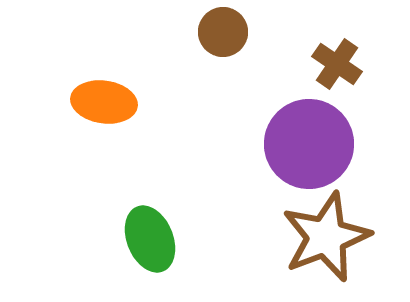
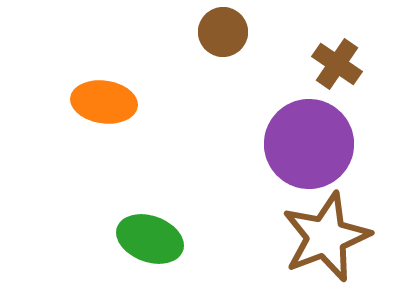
green ellipse: rotated 48 degrees counterclockwise
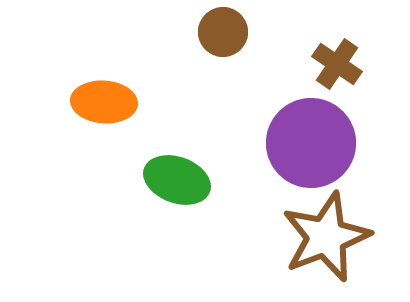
orange ellipse: rotated 4 degrees counterclockwise
purple circle: moved 2 px right, 1 px up
green ellipse: moved 27 px right, 59 px up
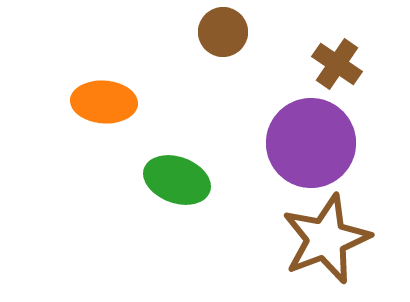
brown star: moved 2 px down
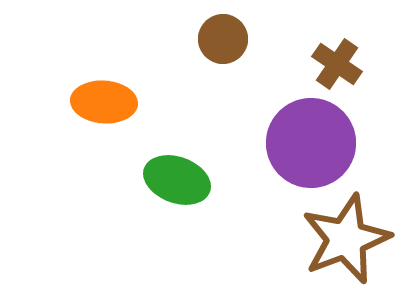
brown circle: moved 7 px down
brown star: moved 20 px right
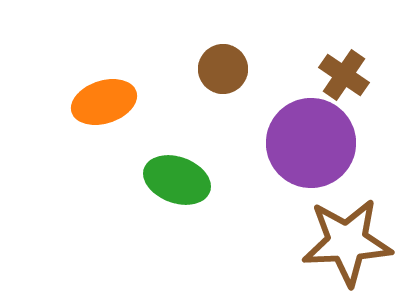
brown circle: moved 30 px down
brown cross: moved 7 px right, 11 px down
orange ellipse: rotated 22 degrees counterclockwise
brown star: moved 1 px right, 3 px down; rotated 18 degrees clockwise
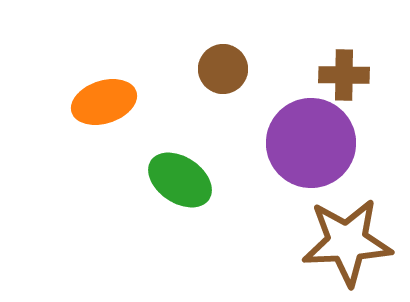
brown cross: rotated 33 degrees counterclockwise
green ellipse: moved 3 px right; rotated 14 degrees clockwise
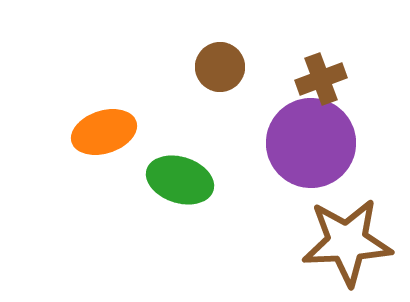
brown circle: moved 3 px left, 2 px up
brown cross: moved 23 px left, 4 px down; rotated 21 degrees counterclockwise
orange ellipse: moved 30 px down
green ellipse: rotated 16 degrees counterclockwise
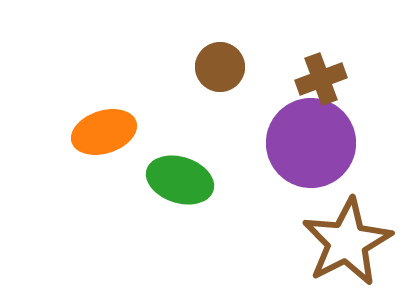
brown star: rotated 24 degrees counterclockwise
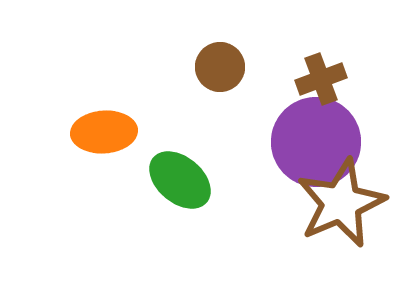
orange ellipse: rotated 14 degrees clockwise
purple circle: moved 5 px right, 1 px up
green ellipse: rotated 22 degrees clockwise
brown star: moved 6 px left, 39 px up; rotated 4 degrees clockwise
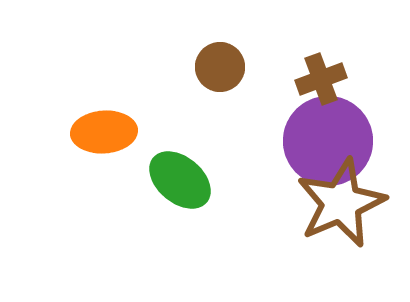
purple circle: moved 12 px right, 1 px up
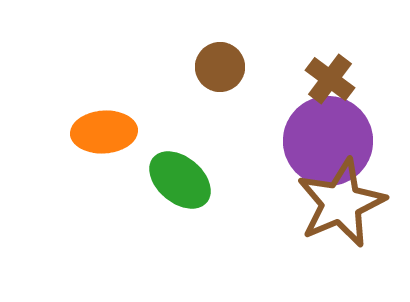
brown cross: moved 9 px right; rotated 33 degrees counterclockwise
